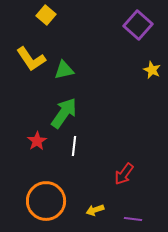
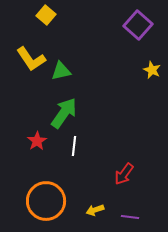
green triangle: moved 3 px left, 1 px down
purple line: moved 3 px left, 2 px up
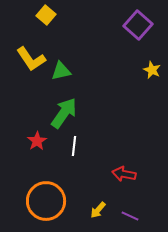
red arrow: rotated 65 degrees clockwise
yellow arrow: moved 3 px right; rotated 30 degrees counterclockwise
purple line: moved 1 px up; rotated 18 degrees clockwise
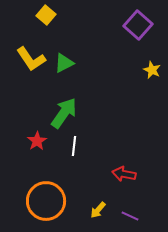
green triangle: moved 3 px right, 8 px up; rotated 15 degrees counterclockwise
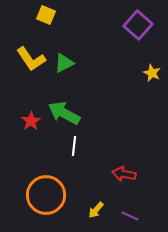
yellow square: rotated 18 degrees counterclockwise
yellow star: moved 3 px down
green arrow: rotated 96 degrees counterclockwise
red star: moved 6 px left, 20 px up
orange circle: moved 6 px up
yellow arrow: moved 2 px left
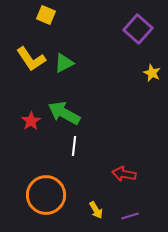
purple square: moved 4 px down
yellow arrow: rotated 72 degrees counterclockwise
purple line: rotated 42 degrees counterclockwise
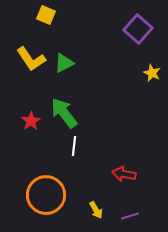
green arrow: rotated 24 degrees clockwise
